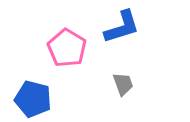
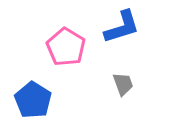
pink pentagon: moved 1 px left, 1 px up
blue pentagon: moved 1 px down; rotated 18 degrees clockwise
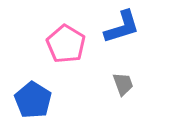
pink pentagon: moved 3 px up
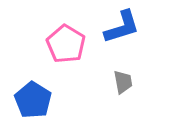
gray trapezoid: moved 2 px up; rotated 10 degrees clockwise
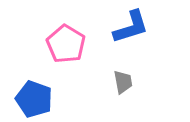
blue L-shape: moved 9 px right
blue pentagon: moved 1 px right, 1 px up; rotated 12 degrees counterclockwise
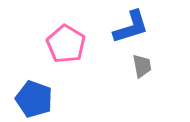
gray trapezoid: moved 19 px right, 16 px up
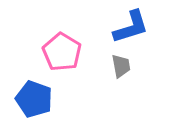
pink pentagon: moved 4 px left, 8 px down
gray trapezoid: moved 21 px left
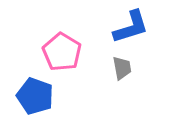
gray trapezoid: moved 1 px right, 2 px down
blue pentagon: moved 1 px right, 3 px up
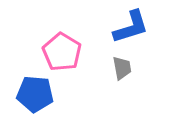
blue pentagon: moved 2 px up; rotated 15 degrees counterclockwise
